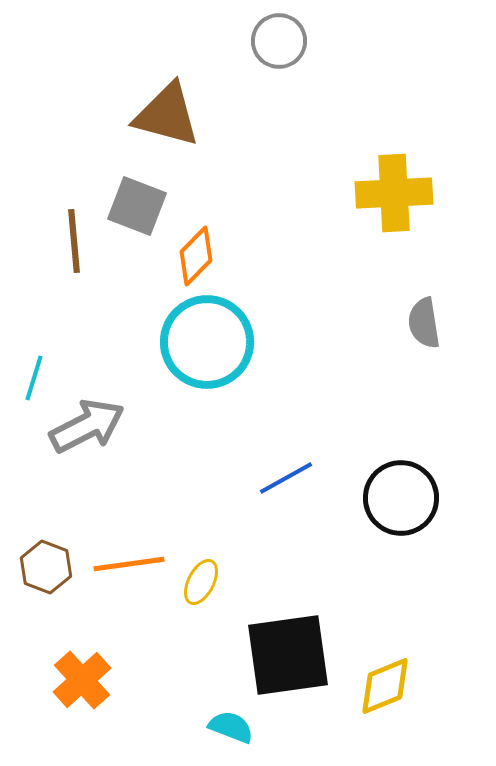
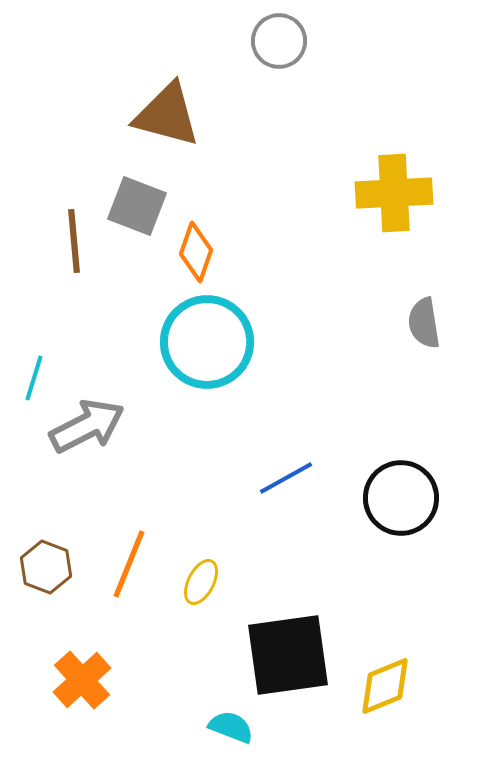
orange diamond: moved 4 px up; rotated 26 degrees counterclockwise
orange line: rotated 60 degrees counterclockwise
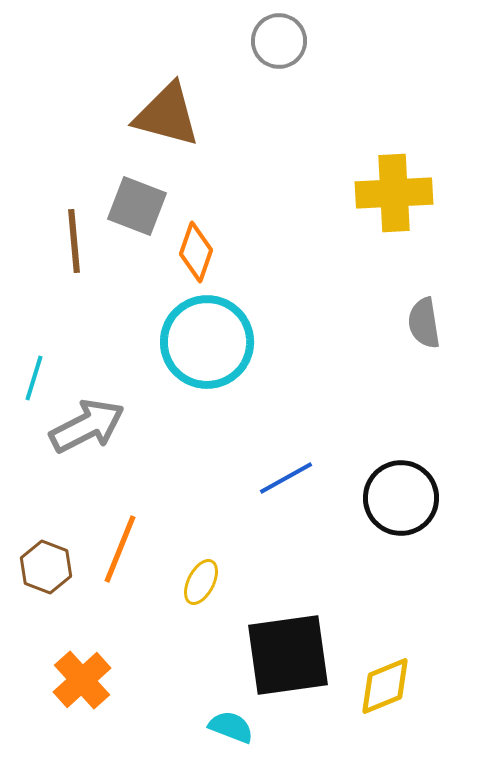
orange line: moved 9 px left, 15 px up
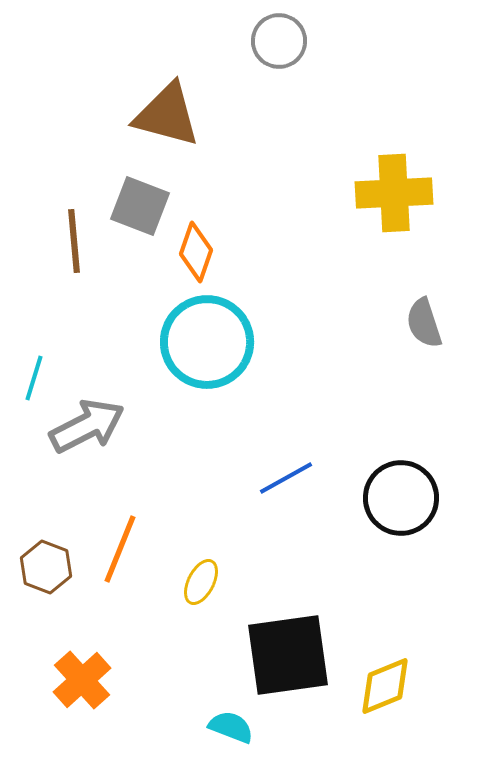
gray square: moved 3 px right
gray semicircle: rotated 9 degrees counterclockwise
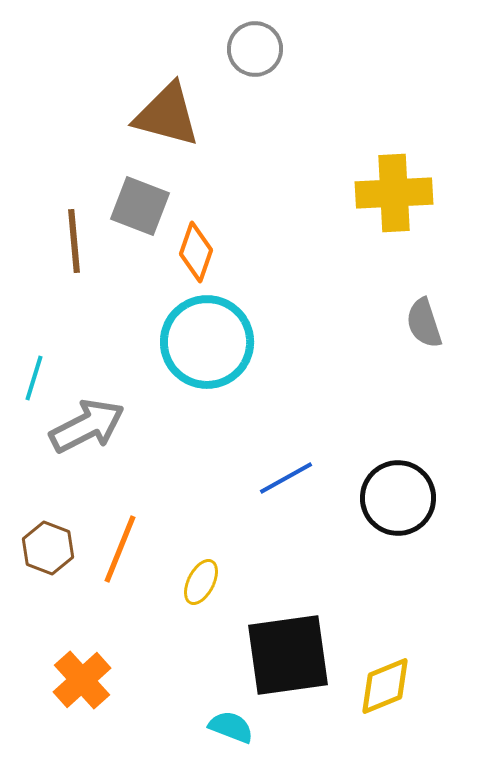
gray circle: moved 24 px left, 8 px down
black circle: moved 3 px left
brown hexagon: moved 2 px right, 19 px up
